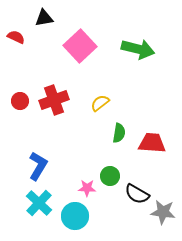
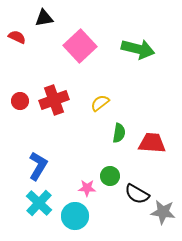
red semicircle: moved 1 px right
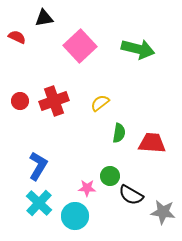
red cross: moved 1 px down
black semicircle: moved 6 px left, 1 px down
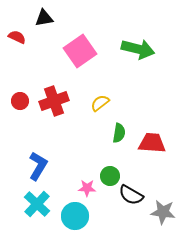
pink square: moved 5 px down; rotated 8 degrees clockwise
cyan cross: moved 2 px left, 1 px down
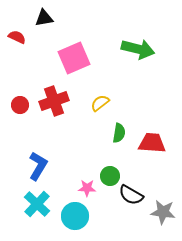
pink square: moved 6 px left, 7 px down; rotated 12 degrees clockwise
red circle: moved 4 px down
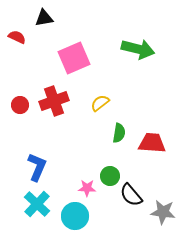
blue L-shape: moved 1 px left, 1 px down; rotated 8 degrees counterclockwise
black semicircle: rotated 20 degrees clockwise
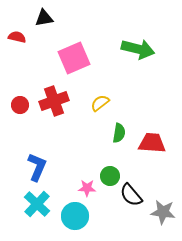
red semicircle: rotated 12 degrees counterclockwise
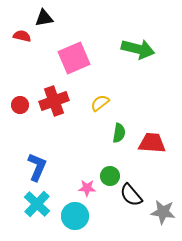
red semicircle: moved 5 px right, 1 px up
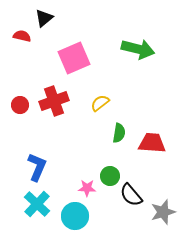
black triangle: rotated 30 degrees counterclockwise
gray star: rotated 25 degrees counterclockwise
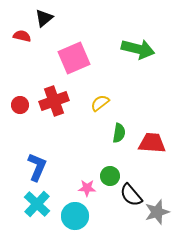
gray star: moved 6 px left
